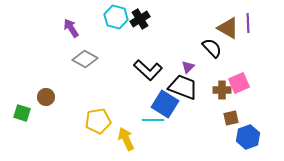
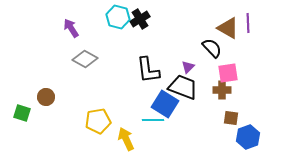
cyan hexagon: moved 2 px right
black L-shape: rotated 40 degrees clockwise
pink square: moved 11 px left, 10 px up; rotated 15 degrees clockwise
brown square: rotated 21 degrees clockwise
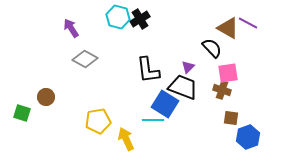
purple line: rotated 60 degrees counterclockwise
brown cross: rotated 18 degrees clockwise
